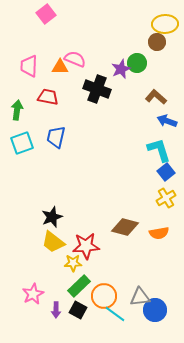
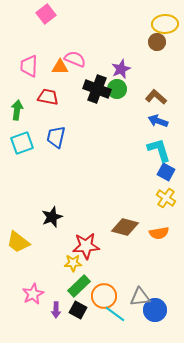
green circle: moved 20 px left, 26 px down
blue arrow: moved 9 px left
blue square: rotated 24 degrees counterclockwise
yellow cross: rotated 24 degrees counterclockwise
yellow trapezoid: moved 35 px left
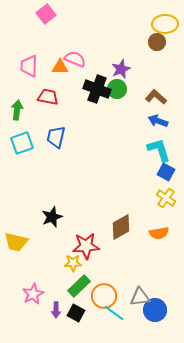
brown diamond: moved 4 px left; rotated 44 degrees counterclockwise
yellow trapezoid: moved 2 px left; rotated 25 degrees counterclockwise
black square: moved 2 px left, 3 px down
cyan line: moved 1 px left, 1 px up
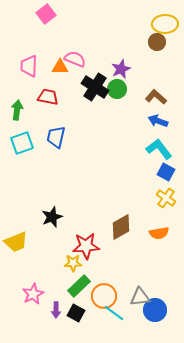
black cross: moved 2 px left, 2 px up; rotated 12 degrees clockwise
cyan L-shape: moved 1 px up; rotated 20 degrees counterclockwise
yellow trapezoid: rotated 35 degrees counterclockwise
